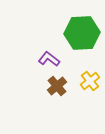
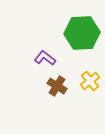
purple L-shape: moved 4 px left, 1 px up
brown cross: rotated 18 degrees counterclockwise
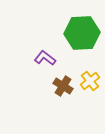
brown cross: moved 6 px right
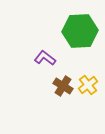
green hexagon: moved 2 px left, 2 px up
yellow cross: moved 2 px left, 4 px down
